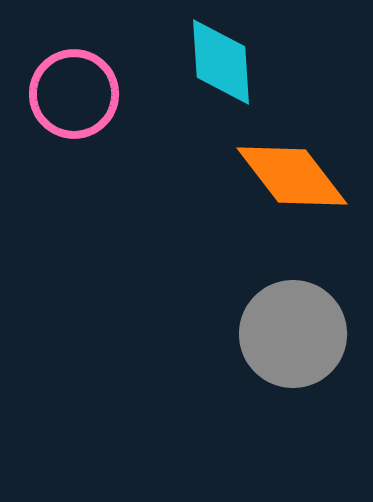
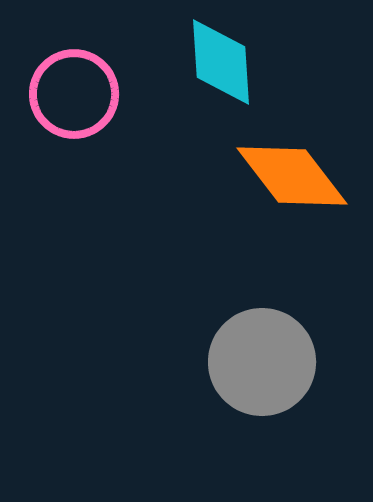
gray circle: moved 31 px left, 28 px down
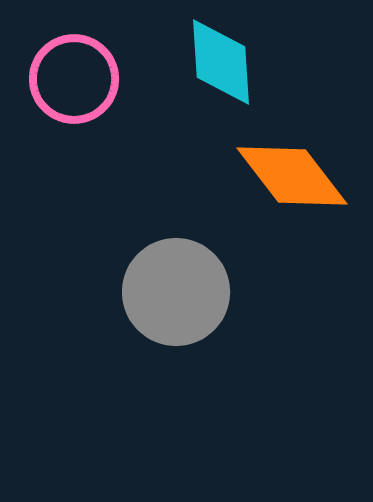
pink circle: moved 15 px up
gray circle: moved 86 px left, 70 px up
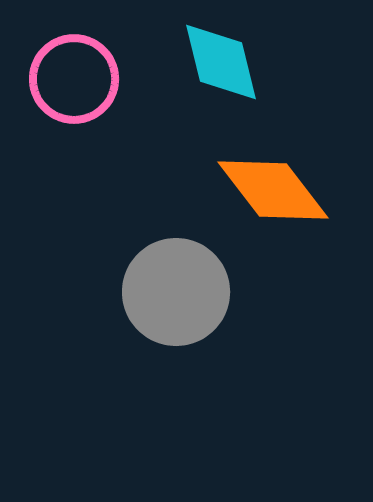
cyan diamond: rotated 10 degrees counterclockwise
orange diamond: moved 19 px left, 14 px down
